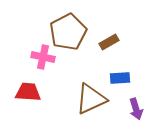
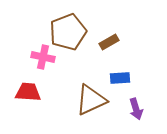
brown pentagon: rotated 6 degrees clockwise
brown triangle: moved 1 px down
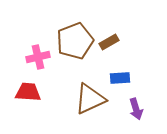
brown pentagon: moved 7 px right, 9 px down
pink cross: moved 5 px left; rotated 25 degrees counterclockwise
brown triangle: moved 1 px left, 1 px up
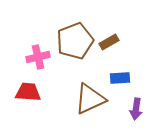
purple arrow: rotated 25 degrees clockwise
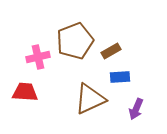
brown rectangle: moved 2 px right, 9 px down
blue rectangle: moved 1 px up
red trapezoid: moved 3 px left
purple arrow: rotated 15 degrees clockwise
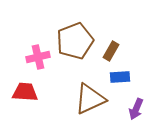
brown rectangle: rotated 30 degrees counterclockwise
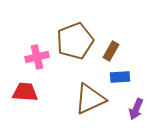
pink cross: moved 1 px left
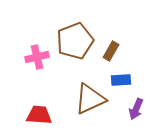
blue rectangle: moved 1 px right, 3 px down
red trapezoid: moved 14 px right, 23 px down
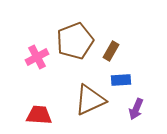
pink cross: rotated 15 degrees counterclockwise
brown triangle: moved 1 px down
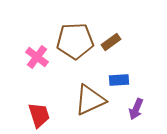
brown pentagon: rotated 18 degrees clockwise
brown rectangle: moved 9 px up; rotated 24 degrees clockwise
pink cross: rotated 25 degrees counterclockwise
blue rectangle: moved 2 px left
red trapezoid: rotated 68 degrees clockwise
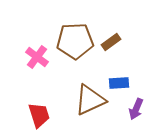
blue rectangle: moved 3 px down
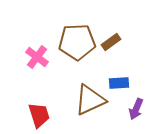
brown pentagon: moved 2 px right, 1 px down
